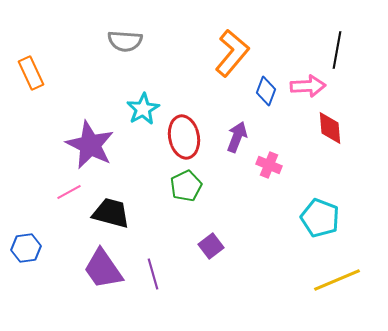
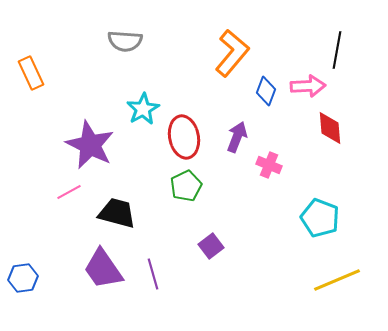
black trapezoid: moved 6 px right
blue hexagon: moved 3 px left, 30 px down
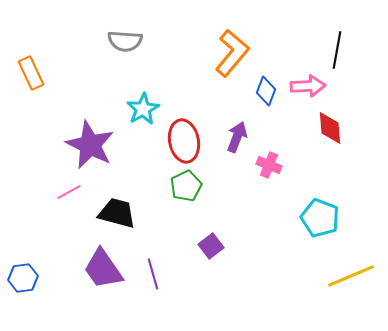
red ellipse: moved 4 px down
yellow line: moved 14 px right, 4 px up
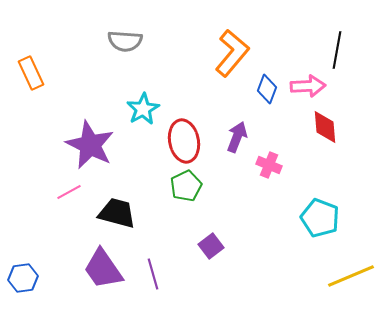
blue diamond: moved 1 px right, 2 px up
red diamond: moved 5 px left, 1 px up
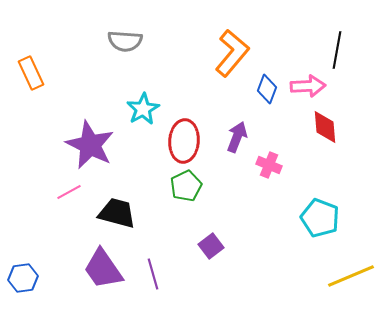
red ellipse: rotated 15 degrees clockwise
